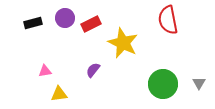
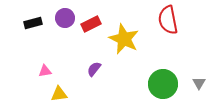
yellow star: moved 1 px right, 4 px up
purple semicircle: moved 1 px right, 1 px up
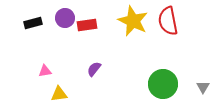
red semicircle: moved 1 px down
red rectangle: moved 4 px left, 1 px down; rotated 18 degrees clockwise
yellow star: moved 9 px right, 18 px up
gray triangle: moved 4 px right, 4 px down
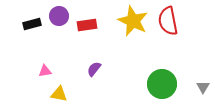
purple circle: moved 6 px left, 2 px up
black rectangle: moved 1 px left, 1 px down
green circle: moved 1 px left
yellow triangle: rotated 18 degrees clockwise
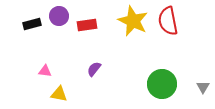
pink triangle: rotated 16 degrees clockwise
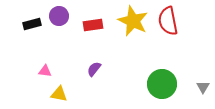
red rectangle: moved 6 px right
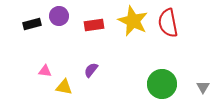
red semicircle: moved 2 px down
red rectangle: moved 1 px right
purple semicircle: moved 3 px left, 1 px down
yellow triangle: moved 5 px right, 7 px up
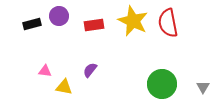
purple semicircle: moved 1 px left
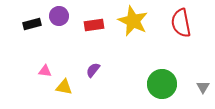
red semicircle: moved 13 px right
purple semicircle: moved 3 px right
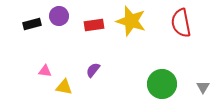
yellow star: moved 2 px left; rotated 8 degrees counterclockwise
